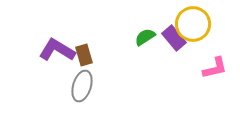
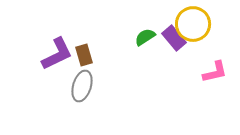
purple L-shape: moved 4 px down; rotated 123 degrees clockwise
pink L-shape: moved 4 px down
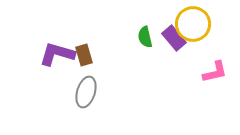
green semicircle: rotated 70 degrees counterclockwise
purple L-shape: rotated 138 degrees counterclockwise
gray ellipse: moved 4 px right, 6 px down
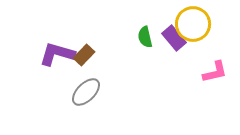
brown rectangle: rotated 60 degrees clockwise
gray ellipse: rotated 28 degrees clockwise
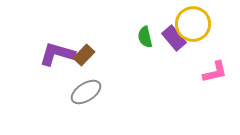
gray ellipse: rotated 12 degrees clockwise
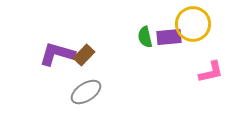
purple rectangle: moved 5 px left, 1 px up; rotated 55 degrees counterclockwise
pink L-shape: moved 4 px left
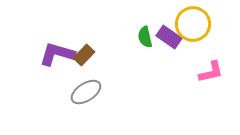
purple rectangle: rotated 40 degrees clockwise
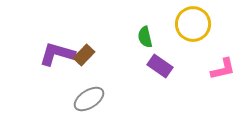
purple rectangle: moved 9 px left, 29 px down
pink L-shape: moved 12 px right, 3 px up
gray ellipse: moved 3 px right, 7 px down
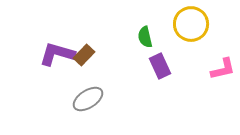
yellow circle: moved 2 px left
purple rectangle: rotated 30 degrees clockwise
gray ellipse: moved 1 px left
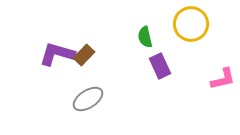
pink L-shape: moved 10 px down
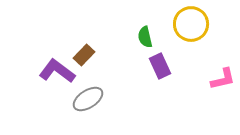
purple L-shape: moved 17 px down; rotated 21 degrees clockwise
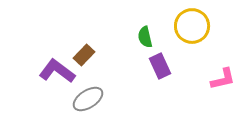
yellow circle: moved 1 px right, 2 px down
